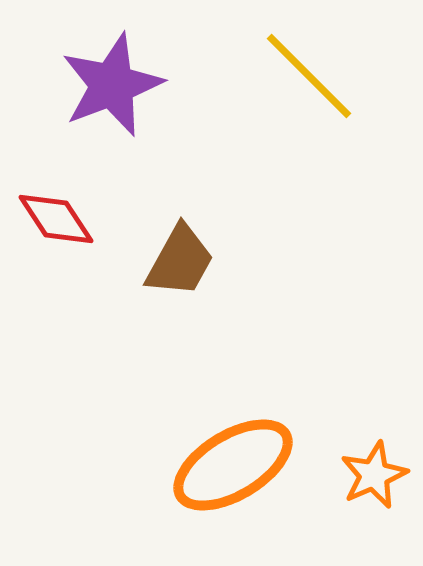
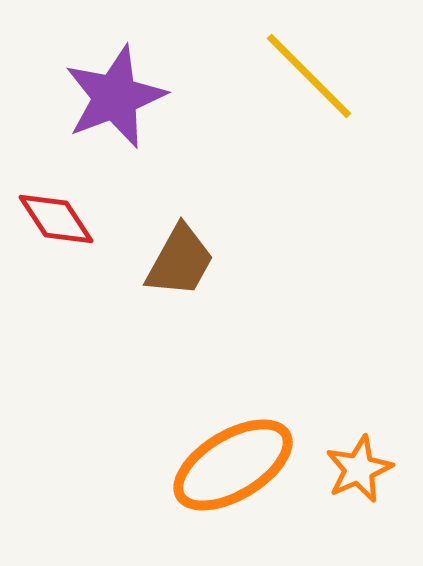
purple star: moved 3 px right, 12 px down
orange star: moved 15 px left, 6 px up
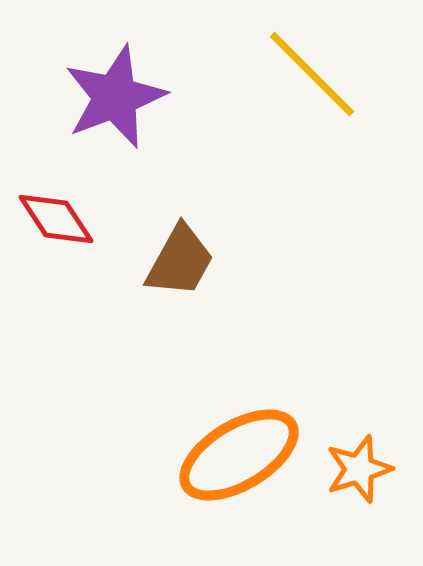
yellow line: moved 3 px right, 2 px up
orange ellipse: moved 6 px right, 10 px up
orange star: rotated 6 degrees clockwise
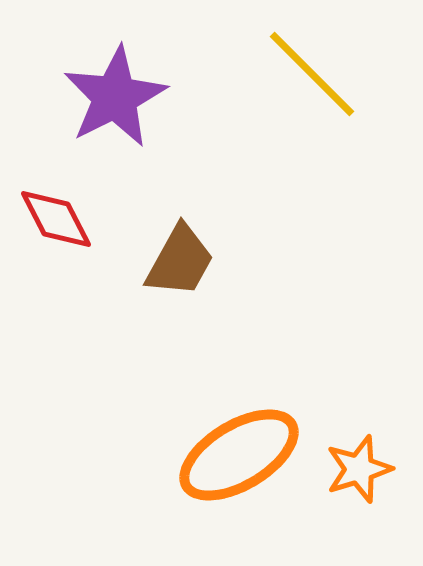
purple star: rotated 6 degrees counterclockwise
red diamond: rotated 6 degrees clockwise
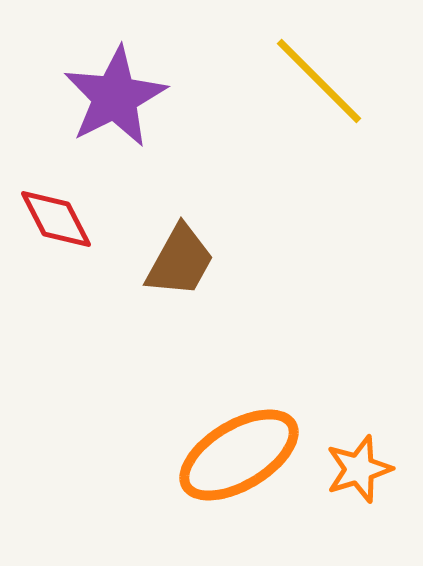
yellow line: moved 7 px right, 7 px down
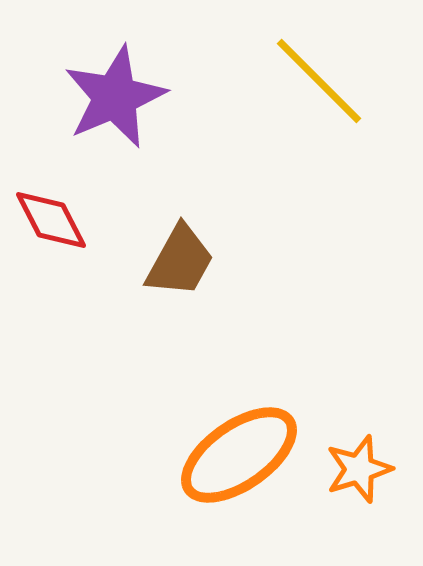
purple star: rotated 4 degrees clockwise
red diamond: moved 5 px left, 1 px down
orange ellipse: rotated 4 degrees counterclockwise
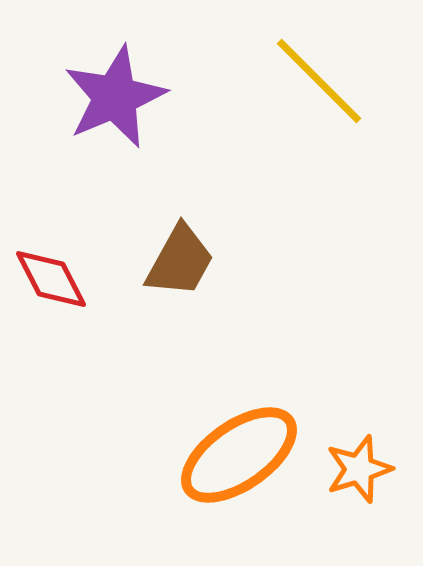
red diamond: moved 59 px down
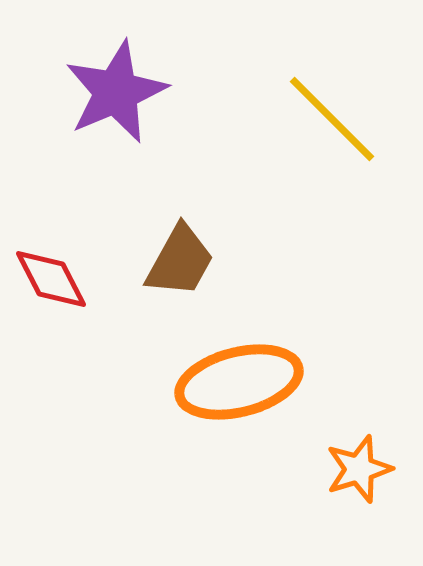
yellow line: moved 13 px right, 38 px down
purple star: moved 1 px right, 5 px up
orange ellipse: moved 73 px up; rotated 21 degrees clockwise
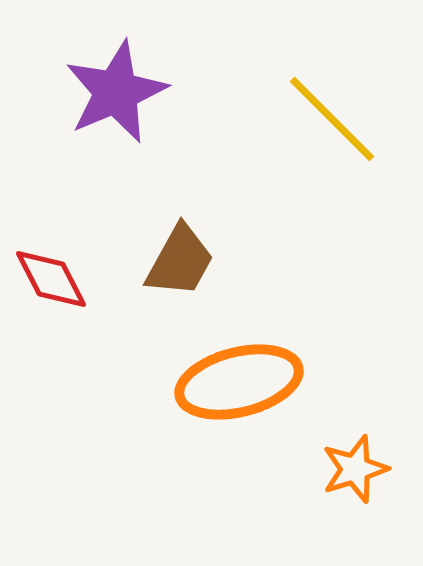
orange star: moved 4 px left
